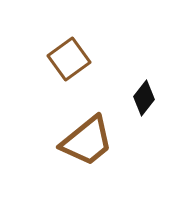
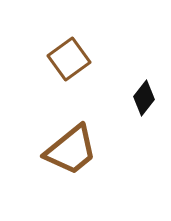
brown trapezoid: moved 16 px left, 9 px down
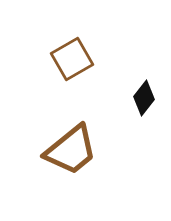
brown square: moved 3 px right; rotated 6 degrees clockwise
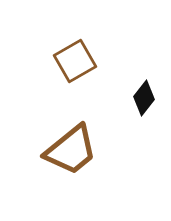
brown square: moved 3 px right, 2 px down
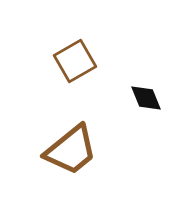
black diamond: moved 2 px right; rotated 60 degrees counterclockwise
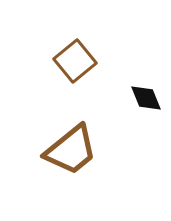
brown square: rotated 9 degrees counterclockwise
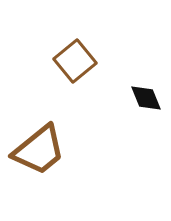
brown trapezoid: moved 32 px left
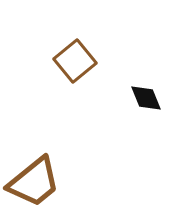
brown trapezoid: moved 5 px left, 32 px down
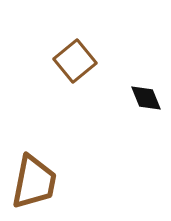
brown trapezoid: rotated 40 degrees counterclockwise
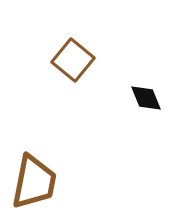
brown square: moved 2 px left, 1 px up; rotated 12 degrees counterclockwise
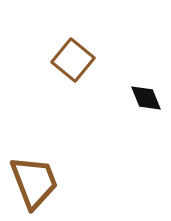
brown trapezoid: rotated 32 degrees counterclockwise
